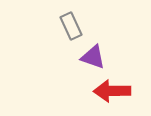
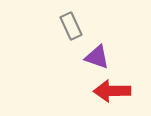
purple triangle: moved 4 px right
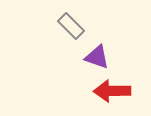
gray rectangle: rotated 20 degrees counterclockwise
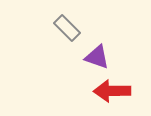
gray rectangle: moved 4 px left, 2 px down
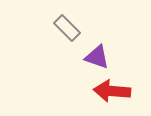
red arrow: rotated 6 degrees clockwise
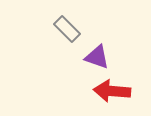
gray rectangle: moved 1 px down
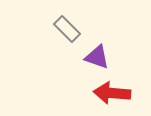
red arrow: moved 2 px down
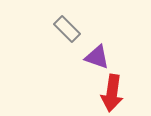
red arrow: rotated 87 degrees counterclockwise
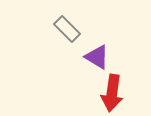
purple triangle: rotated 12 degrees clockwise
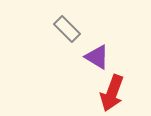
red arrow: rotated 12 degrees clockwise
